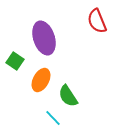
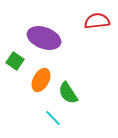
red semicircle: rotated 105 degrees clockwise
purple ellipse: rotated 52 degrees counterclockwise
green semicircle: moved 3 px up
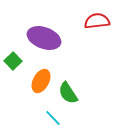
green square: moved 2 px left; rotated 12 degrees clockwise
orange ellipse: moved 1 px down
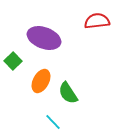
cyan line: moved 4 px down
